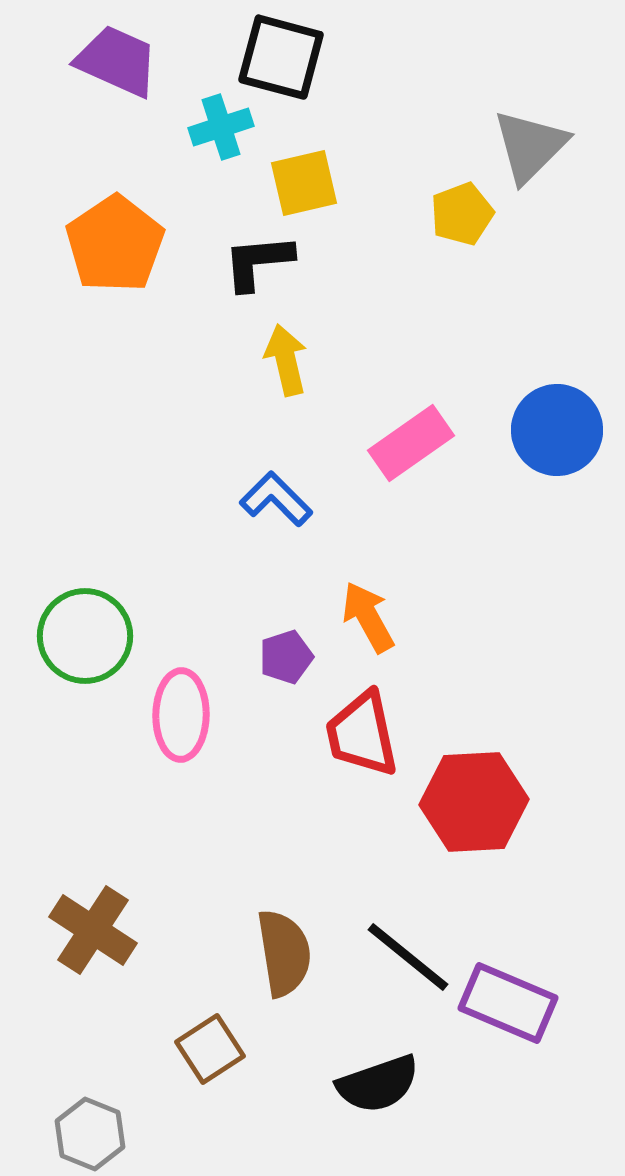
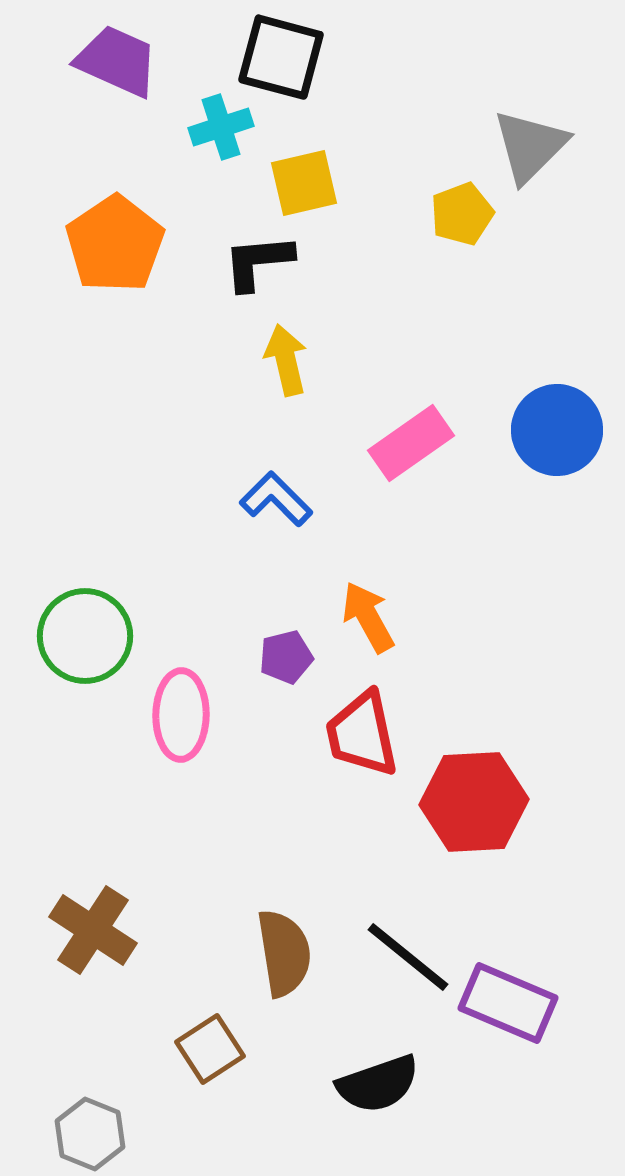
purple pentagon: rotated 4 degrees clockwise
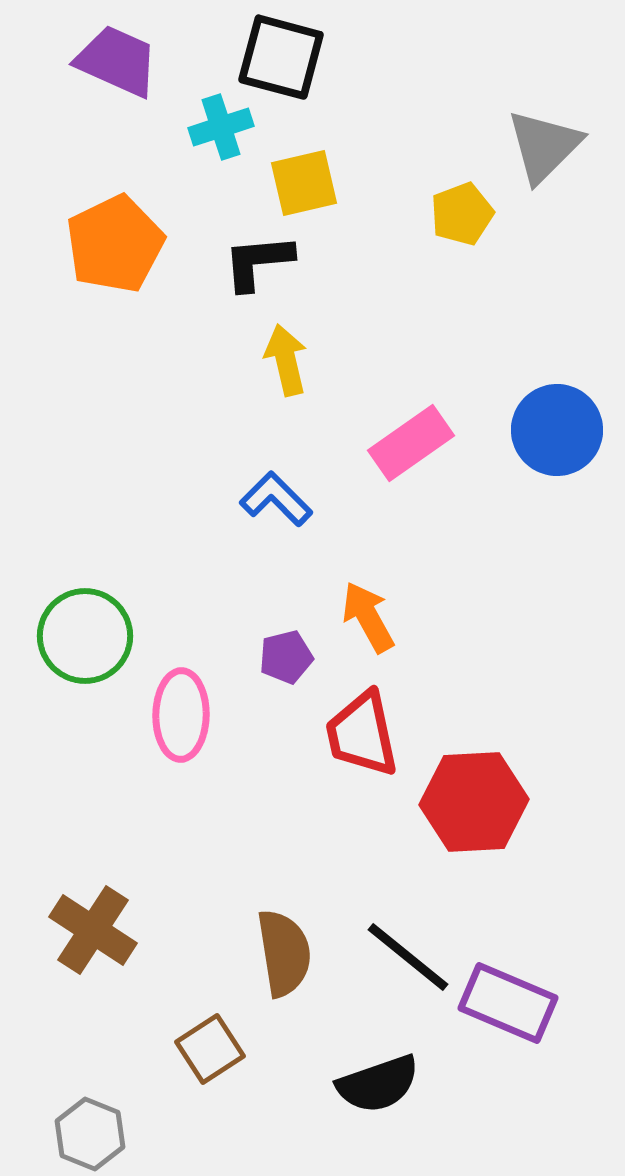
gray triangle: moved 14 px right
orange pentagon: rotated 8 degrees clockwise
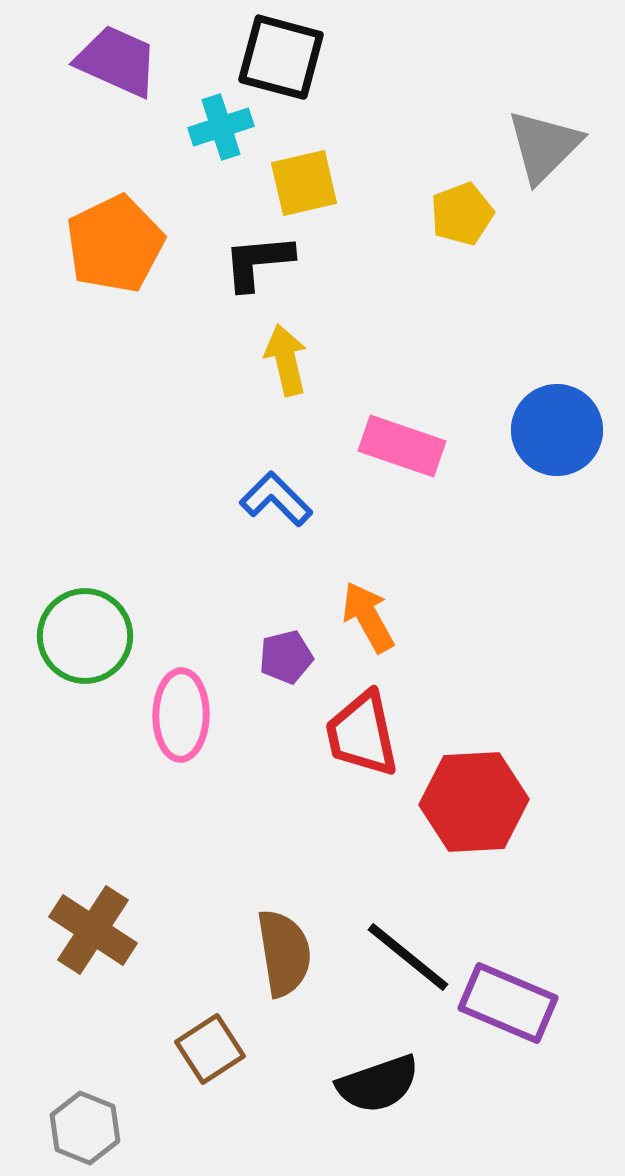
pink rectangle: moved 9 px left, 3 px down; rotated 54 degrees clockwise
gray hexagon: moved 5 px left, 6 px up
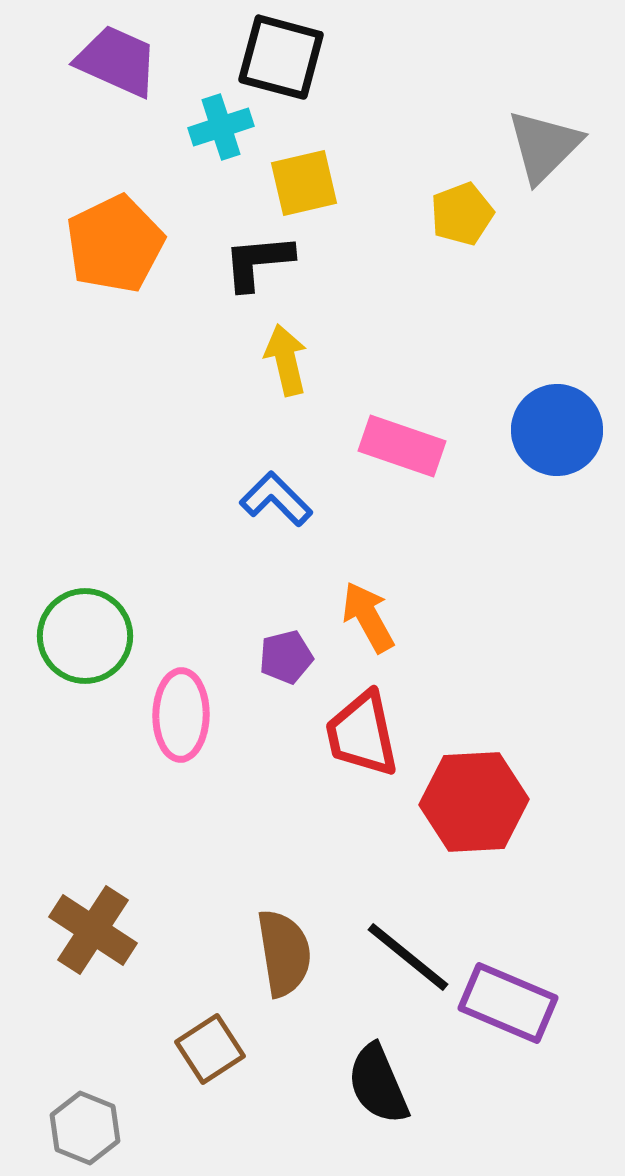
black semicircle: rotated 86 degrees clockwise
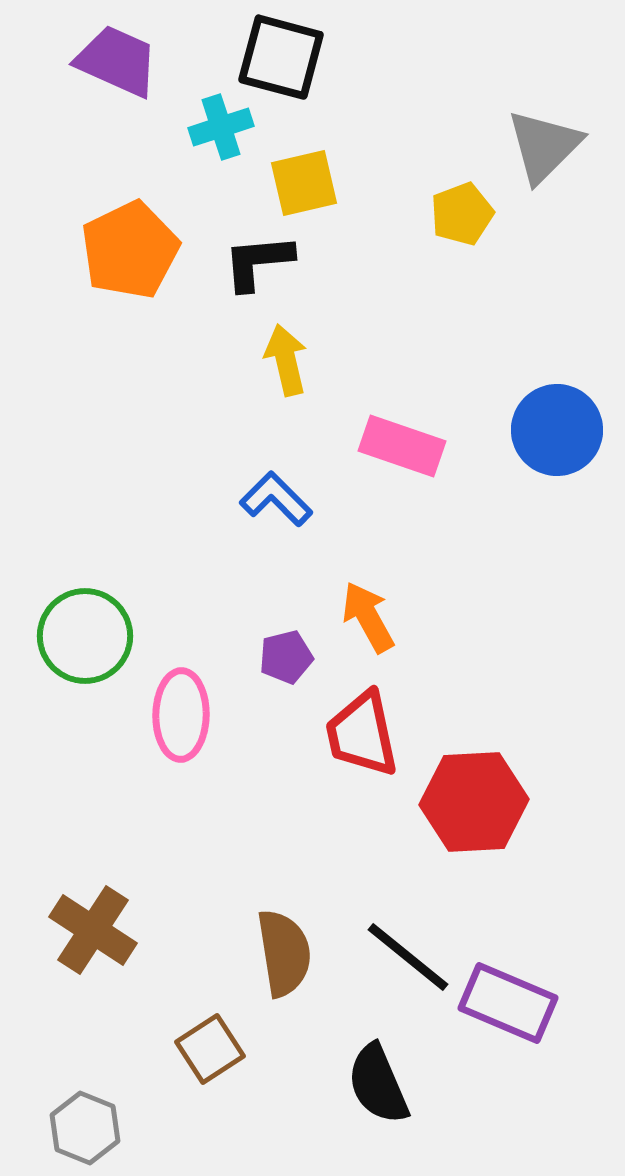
orange pentagon: moved 15 px right, 6 px down
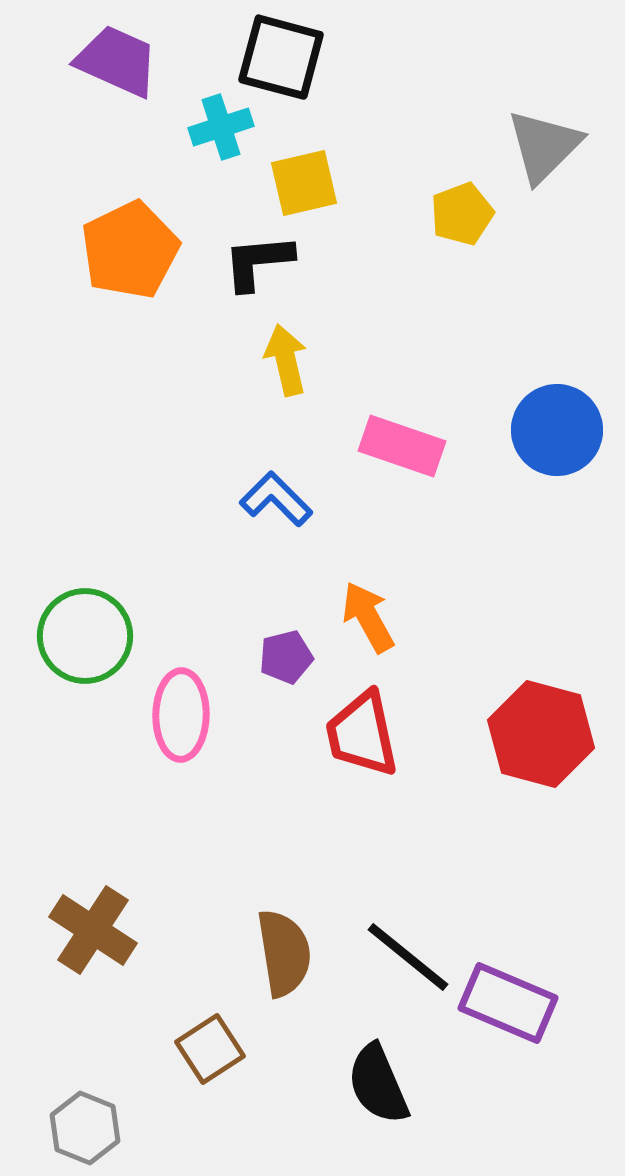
red hexagon: moved 67 px right, 68 px up; rotated 18 degrees clockwise
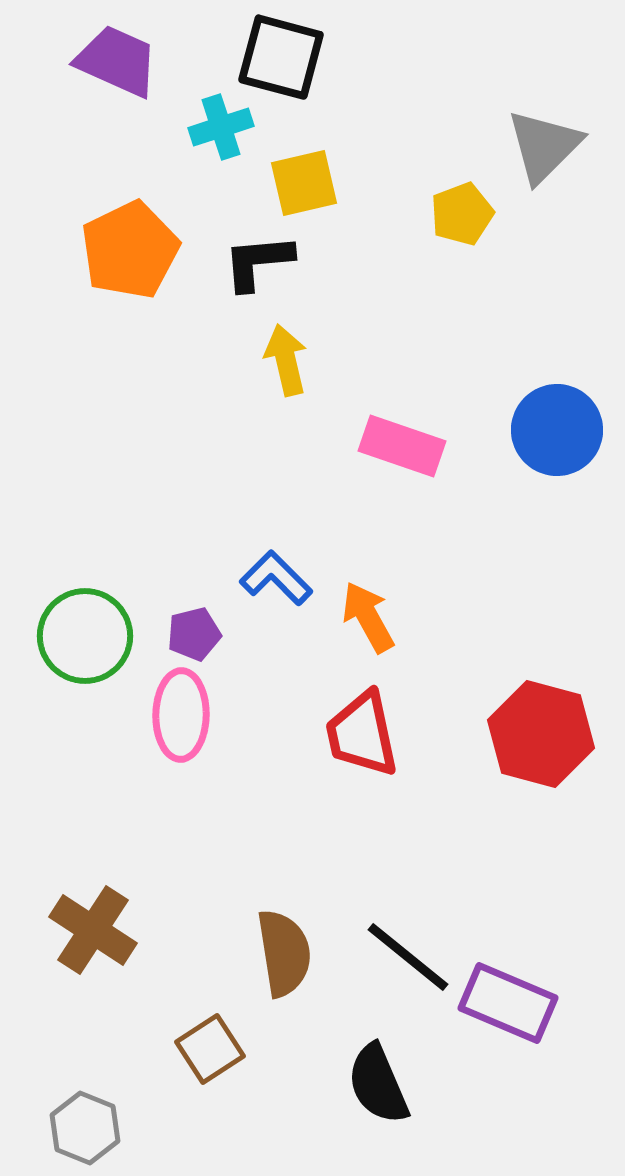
blue L-shape: moved 79 px down
purple pentagon: moved 92 px left, 23 px up
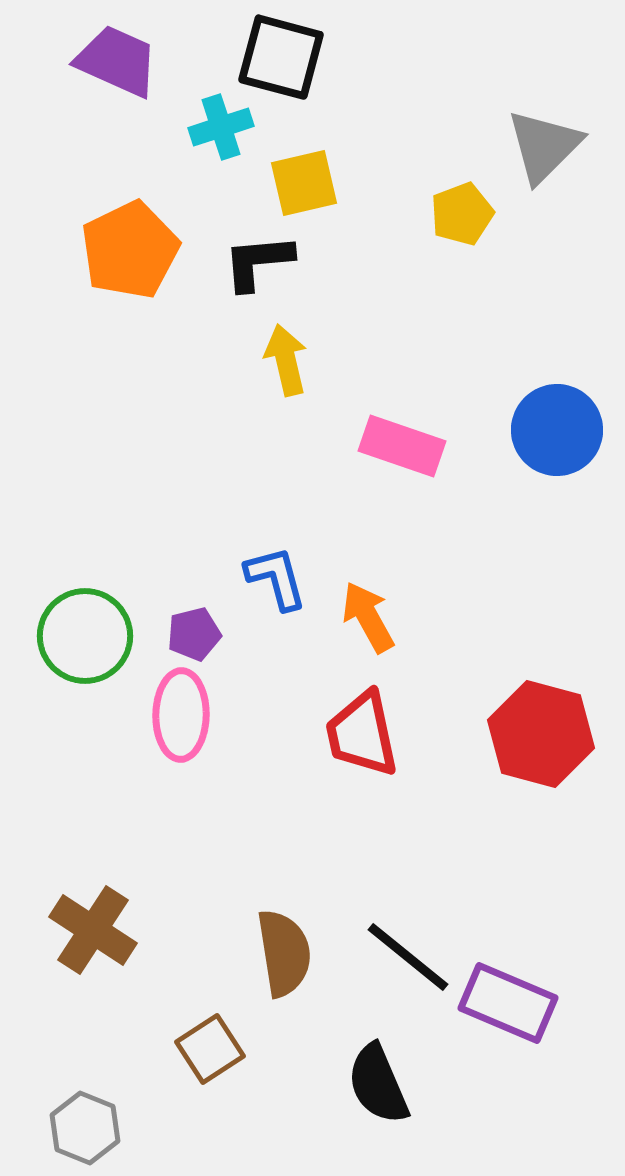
blue L-shape: rotated 30 degrees clockwise
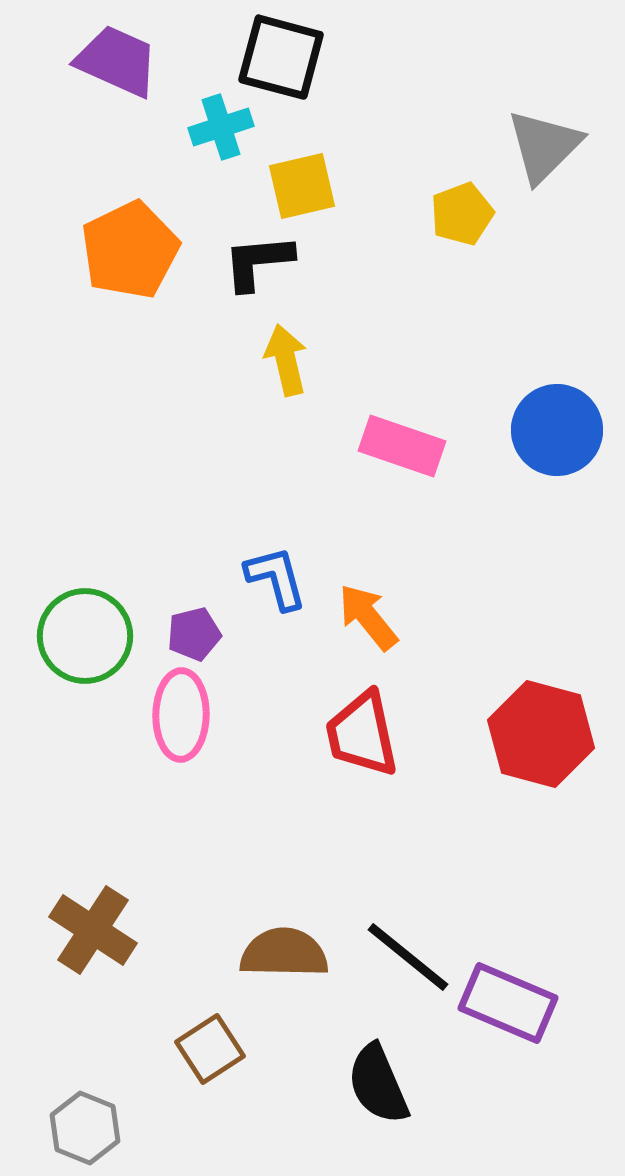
yellow square: moved 2 px left, 3 px down
orange arrow: rotated 10 degrees counterclockwise
brown semicircle: rotated 80 degrees counterclockwise
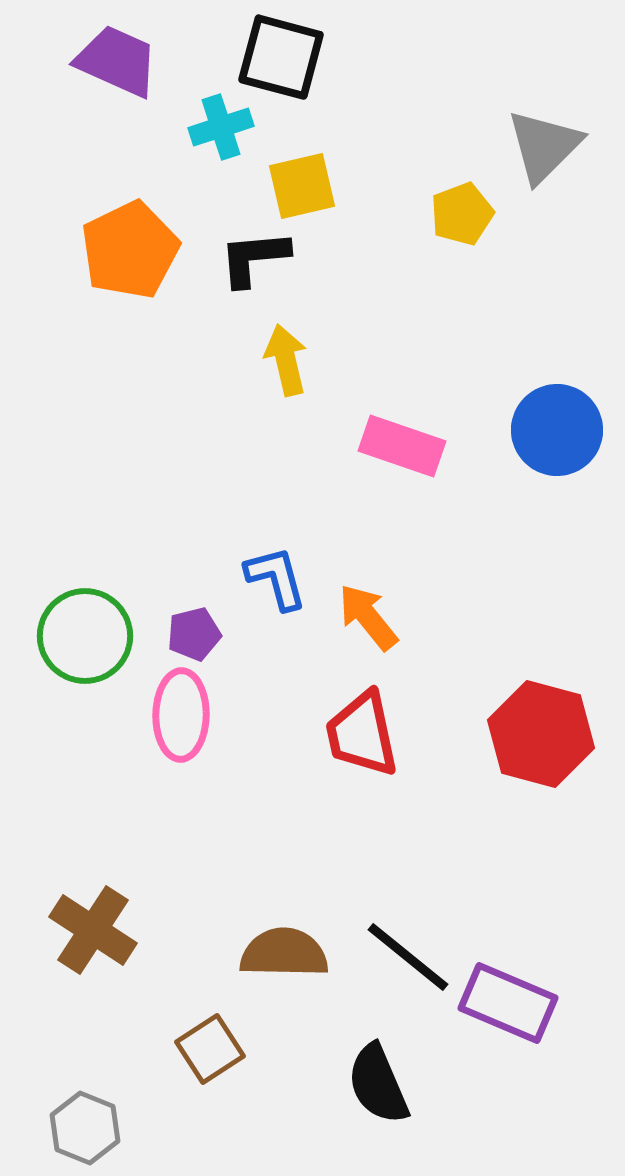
black L-shape: moved 4 px left, 4 px up
